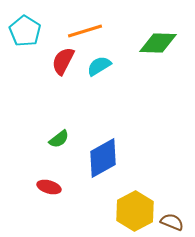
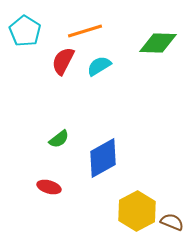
yellow hexagon: moved 2 px right
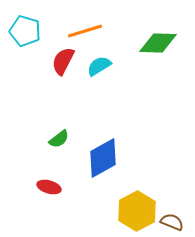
cyan pentagon: rotated 16 degrees counterclockwise
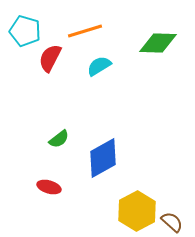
red semicircle: moved 13 px left, 3 px up
brown semicircle: rotated 20 degrees clockwise
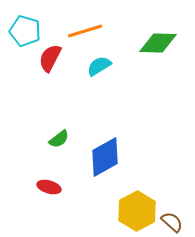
blue diamond: moved 2 px right, 1 px up
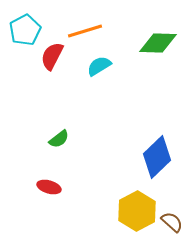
cyan pentagon: moved 1 px up; rotated 28 degrees clockwise
red semicircle: moved 2 px right, 2 px up
blue diamond: moved 52 px right; rotated 15 degrees counterclockwise
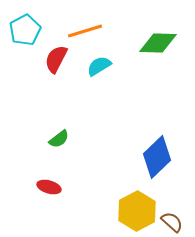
red semicircle: moved 4 px right, 3 px down
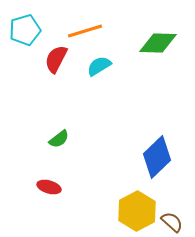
cyan pentagon: rotated 12 degrees clockwise
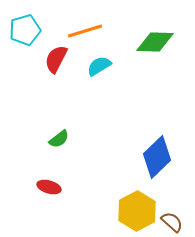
green diamond: moved 3 px left, 1 px up
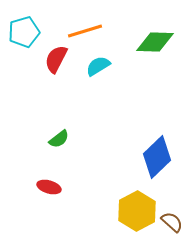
cyan pentagon: moved 1 px left, 2 px down
cyan semicircle: moved 1 px left
